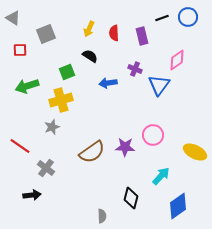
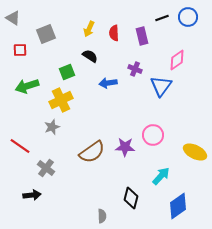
blue triangle: moved 2 px right, 1 px down
yellow cross: rotated 10 degrees counterclockwise
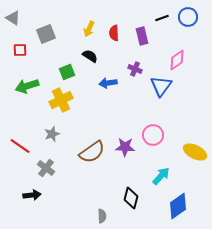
gray star: moved 7 px down
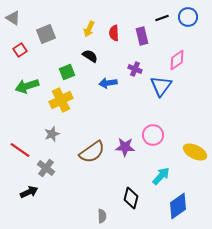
red square: rotated 32 degrees counterclockwise
red line: moved 4 px down
black arrow: moved 3 px left, 3 px up; rotated 18 degrees counterclockwise
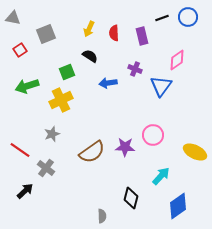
gray triangle: rotated 21 degrees counterclockwise
black arrow: moved 4 px left, 1 px up; rotated 18 degrees counterclockwise
